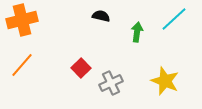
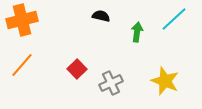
red square: moved 4 px left, 1 px down
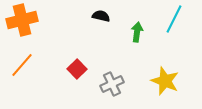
cyan line: rotated 20 degrees counterclockwise
gray cross: moved 1 px right, 1 px down
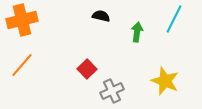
red square: moved 10 px right
gray cross: moved 7 px down
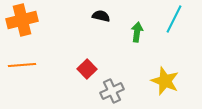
orange line: rotated 44 degrees clockwise
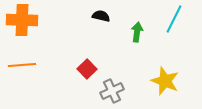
orange cross: rotated 16 degrees clockwise
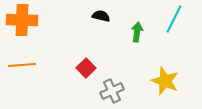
red square: moved 1 px left, 1 px up
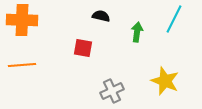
red square: moved 3 px left, 20 px up; rotated 36 degrees counterclockwise
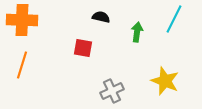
black semicircle: moved 1 px down
orange line: rotated 68 degrees counterclockwise
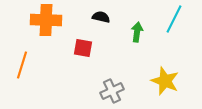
orange cross: moved 24 px right
